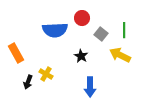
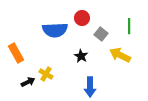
green line: moved 5 px right, 4 px up
black arrow: rotated 136 degrees counterclockwise
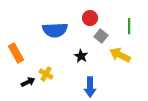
red circle: moved 8 px right
gray square: moved 2 px down
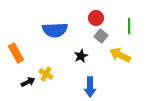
red circle: moved 6 px right
black star: rotated 16 degrees clockwise
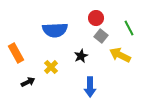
green line: moved 2 px down; rotated 28 degrees counterclockwise
yellow cross: moved 5 px right, 7 px up; rotated 16 degrees clockwise
